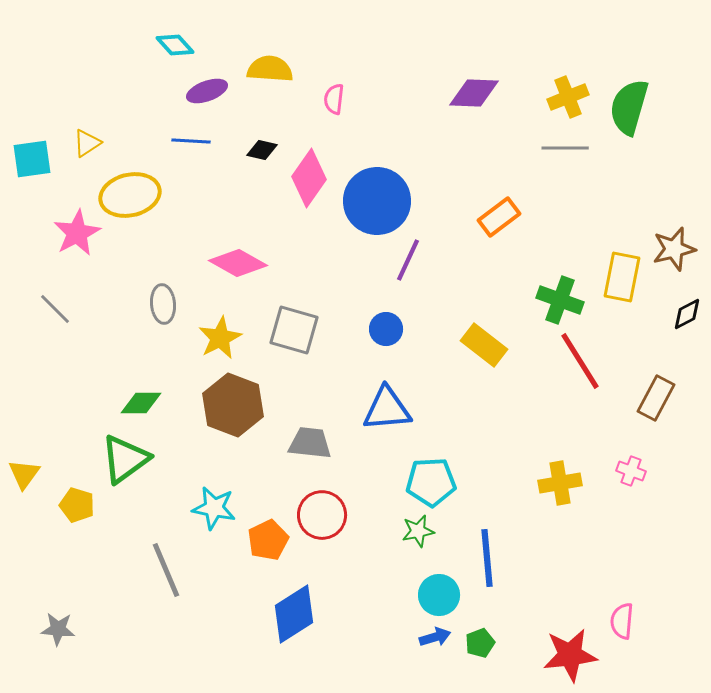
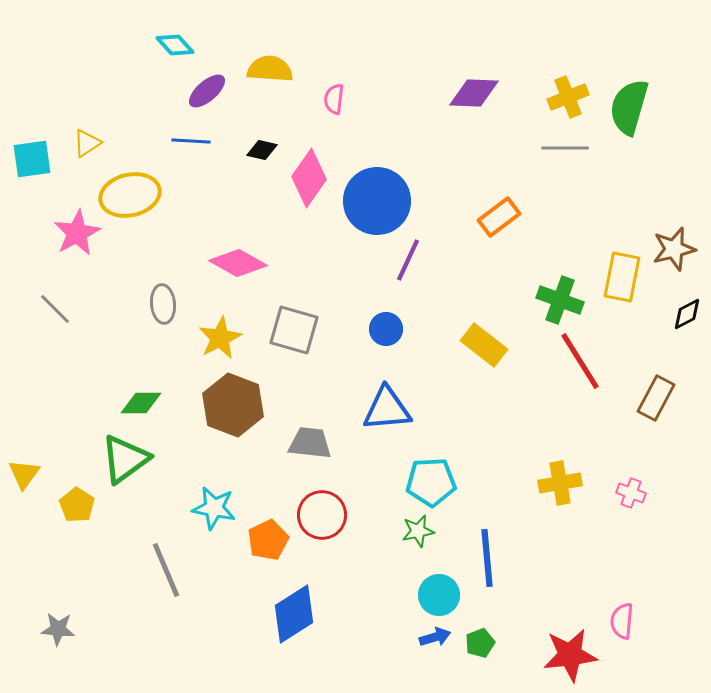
purple ellipse at (207, 91): rotated 21 degrees counterclockwise
pink cross at (631, 471): moved 22 px down
yellow pentagon at (77, 505): rotated 16 degrees clockwise
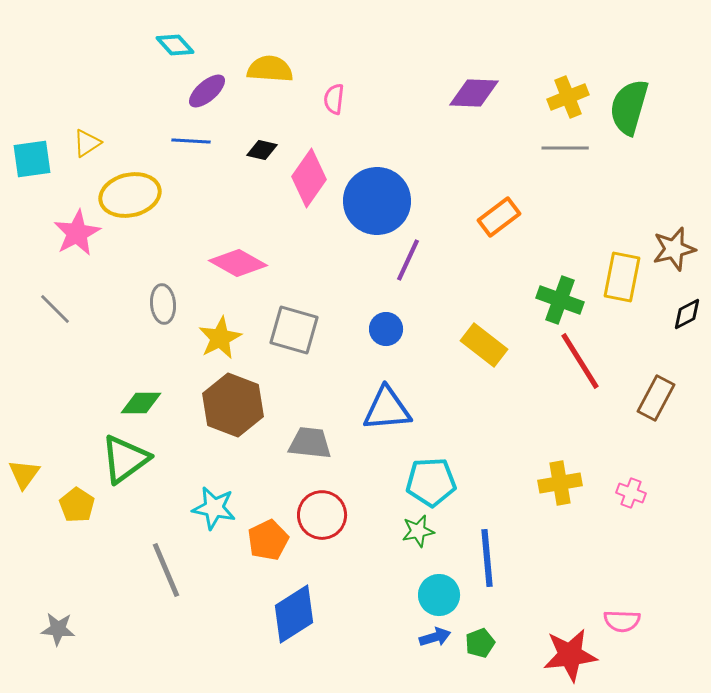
pink semicircle at (622, 621): rotated 93 degrees counterclockwise
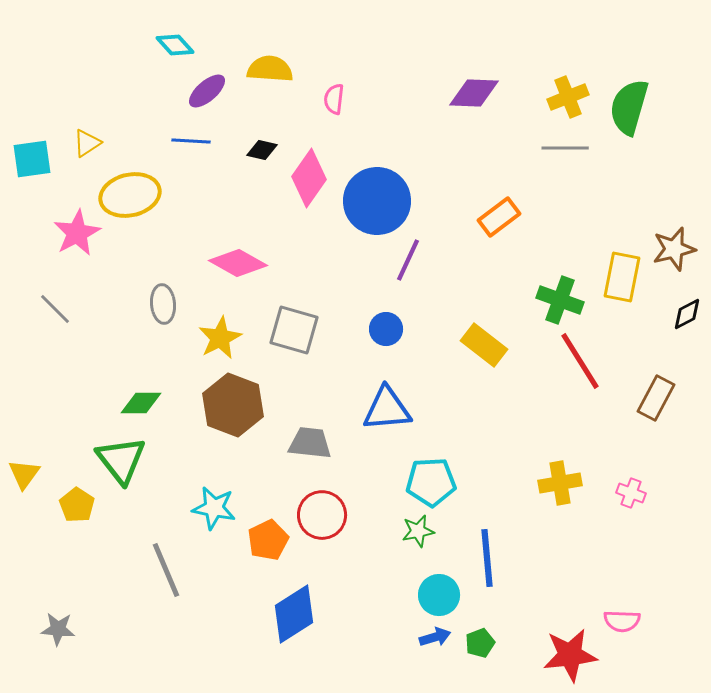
green triangle at (125, 459): moved 4 px left, 1 px down; rotated 32 degrees counterclockwise
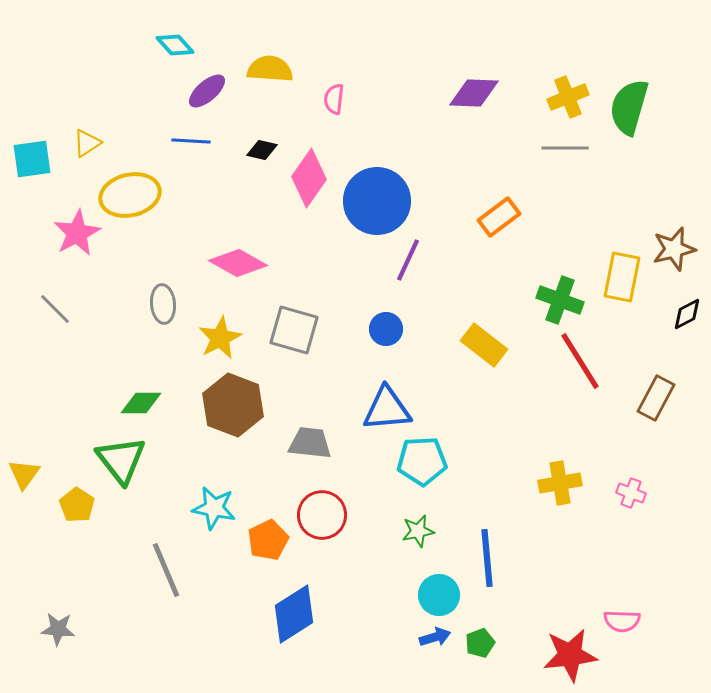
cyan pentagon at (431, 482): moved 9 px left, 21 px up
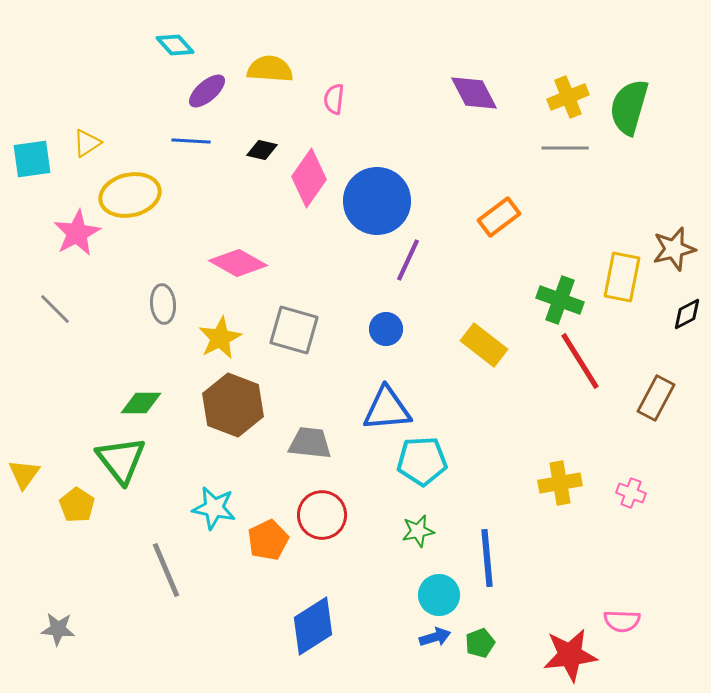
purple diamond at (474, 93): rotated 60 degrees clockwise
blue diamond at (294, 614): moved 19 px right, 12 px down
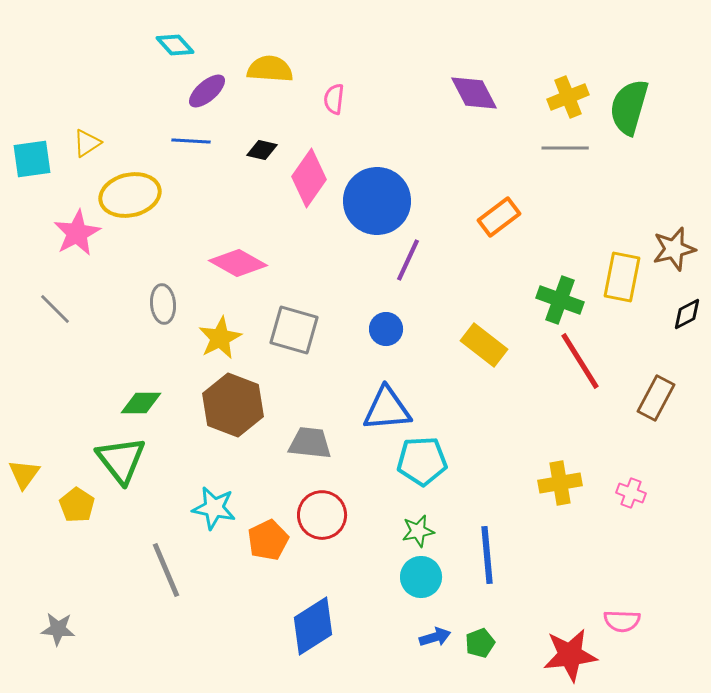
blue line at (487, 558): moved 3 px up
cyan circle at (439, 595): moved 18 px left, 18 px up
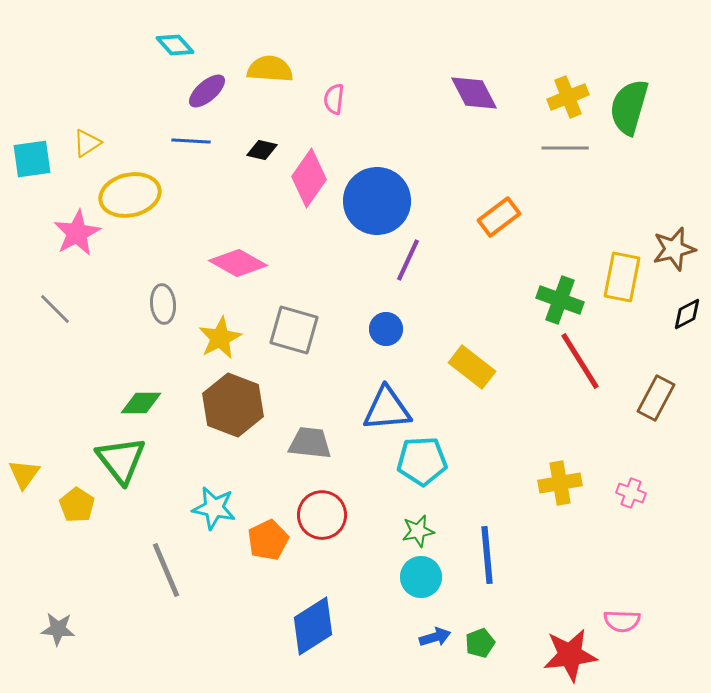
yellow rectangle at (484, 345): moved 12 px left, 22 px down
